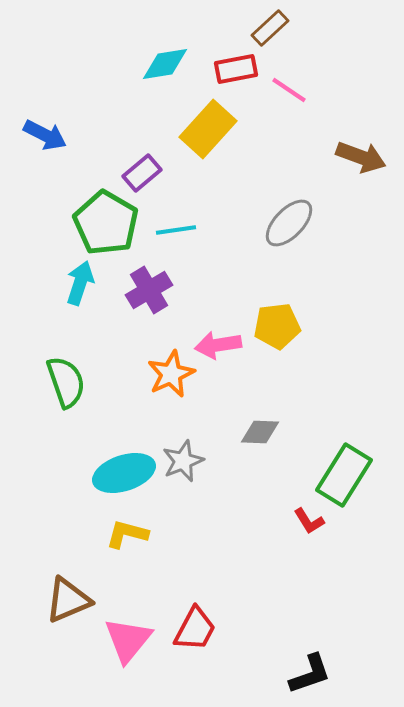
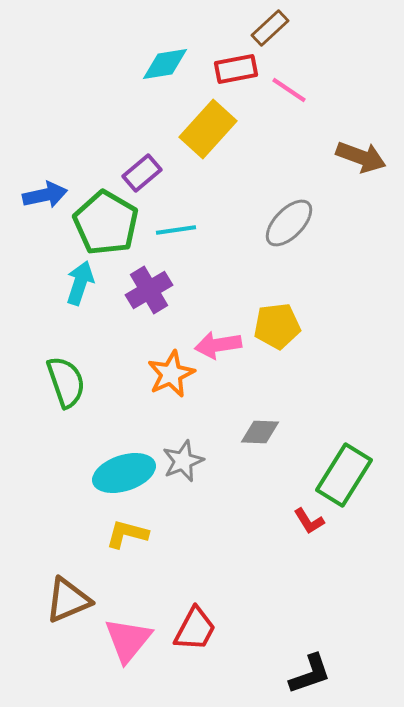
blue arrow: moved 60 px down; rotated 39 degrees counterclockwise
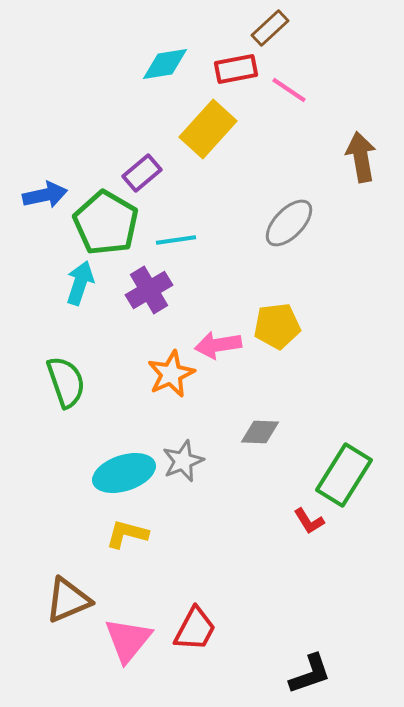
brown arrow: rotated 120 degrees counterclockwise
cyan line: moved 10 px down
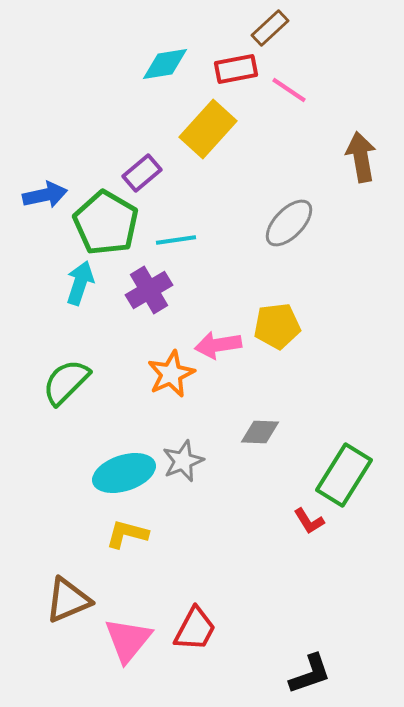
green semicircle: rotated 116 degrees counterclockwise
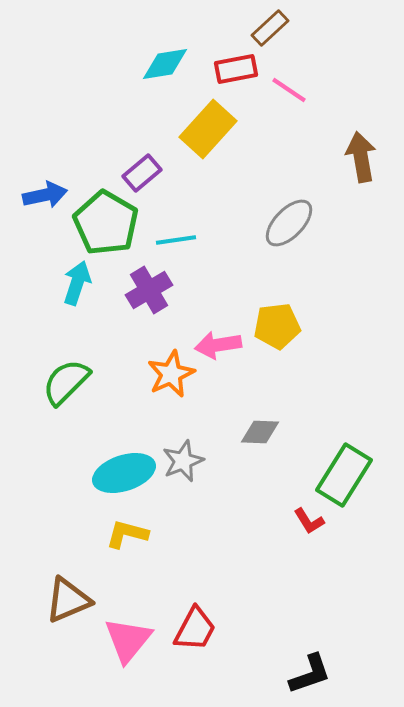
cyan arrow: moved 3 px left
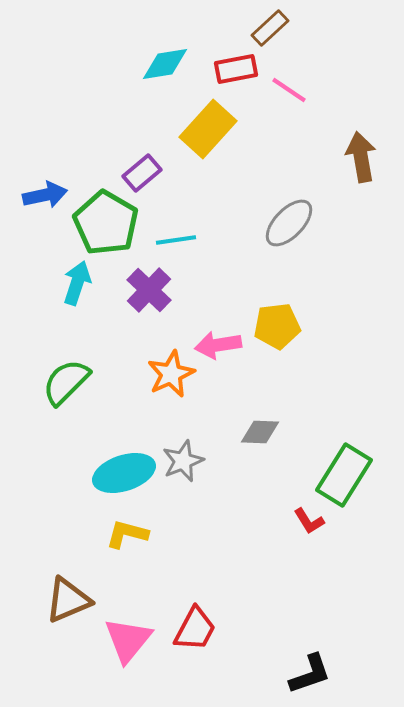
purple cross: rotated 15 degrees counterclockwise
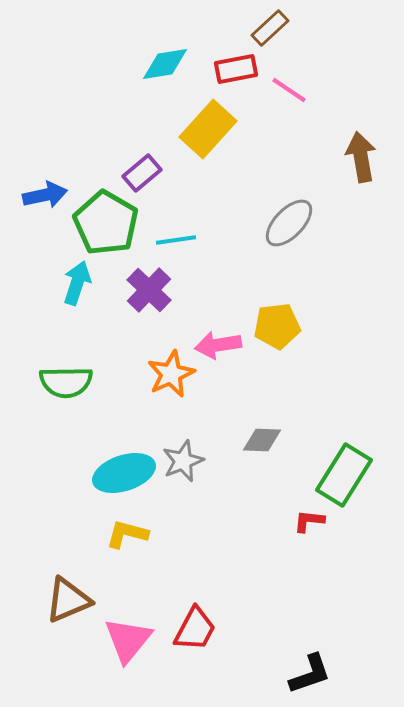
green semicircle: rotated 136 degrees counterclockwise
gray diamond: moved 2 px right, 8 px down
red L-shape: rotated 128 degrees clockwise
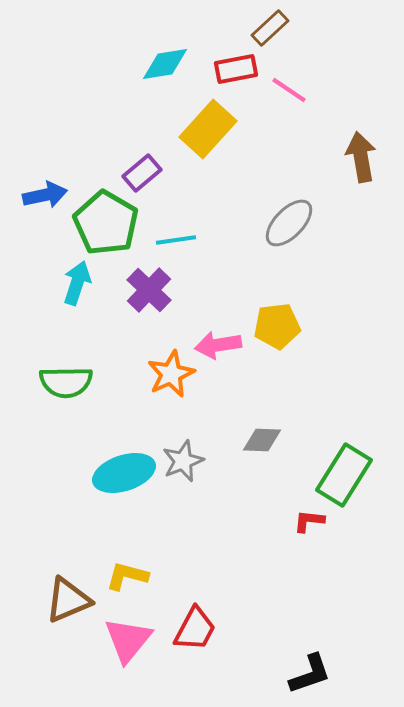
yellow L-shape: moved 42 px down
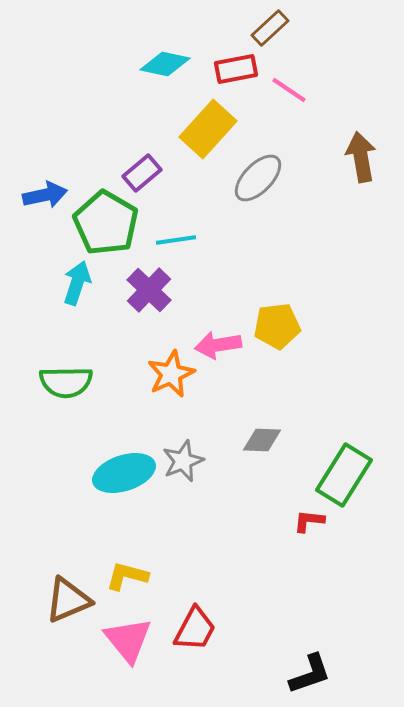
cyan diamond: rotated 21 degrees clockwise
gray ellipse: moved 31 px left, 45 px up
pink triangle: rotated 18 degrees counterclockwise
